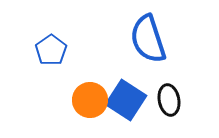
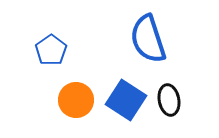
orange circle: moved 14 px left
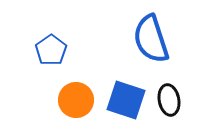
blue semicircle: moved 3 px right
blue square: rotated 15 degrees counterclockwise
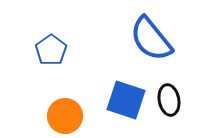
blue semicircle: rotated 21 degrees counterclockwise
orange circle: moved 11 px left, 16 px down
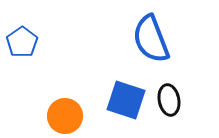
blue semicircle: rotated 18 degrees clockwise
blue pentagon: moved 29 px left, 8 px up
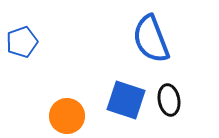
blue pentagon: rotated 16 degrees clockwise
orange circle: moved 2 px right
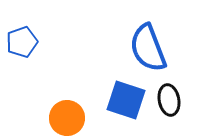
blue semicircle: moved 3 px left, 9 px down
orange circle: moved 2 px down
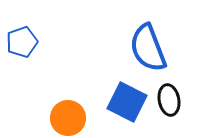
blue square: moved 1 px right, 2 px down; rotated 9 degrees clockwise
orange circle: moved 1 px right
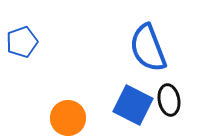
blue square: moved 6 px right, 3 px down
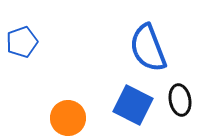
black ellipse: moved 11 px right
